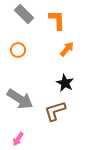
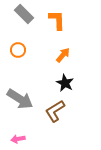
orange arrow: moved 4 px left, 6 px down
brown L-shape: rotated 15 degrees counterclockwise
pink arrow: rotated 48 degrees clockwise
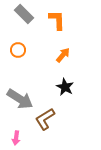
black star: moved 4 px down
brown L-shape: moved 10 px left, 8 px down
pink arrow: moved 2 px left, 1 px up; rotated 72 degrees counterclockwise
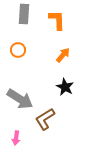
gray rectangle: rotated 48 degrees clockwise
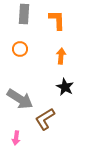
orange circle: moved 2 px right, 1 px up
orange arrow: moved 2 px left, 1 px down; rotated 35 degrees counterclockwise
